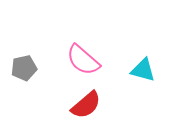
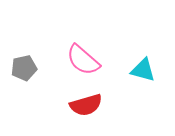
red semicircle: rotated 24 degrees clockwise
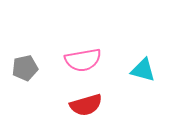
pink semicircle: rotated 51 degrees counterclockwise
gray pentagon: moved 1 px right
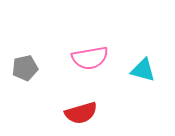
pink semicircle: moved 7 px right, 2 px up
red semicircle: moved 5 px left, 8 px down
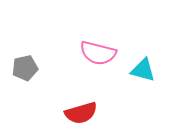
pink semicircle: moved 8 px right, 5 px up; rotated 24 degrees clockwise
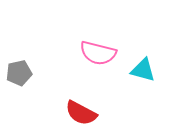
gray pentagon: moved 6 px left, 5 px down
red semicircle: rotated 44 degrees clockwise
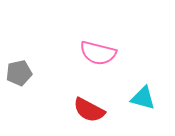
cyan triangle: moved 28 px down
red semicircle: moved 8 px right, 3 px up
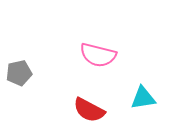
pink semicircle: moved 2 px down
cyan triangle: rotated 24 degrees counterclockwise
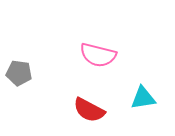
gray pentagon: rotated 20 degrees clockwise
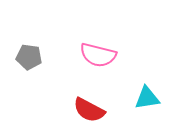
gray pentagon: moved 10 px right, 16 px up
cyan triangle: moved 4 px right
